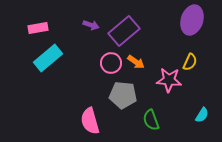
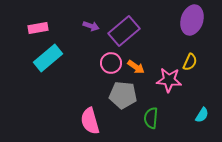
purple arrow: moved 1 px down
orange arrow: moved 5 px down
green semicircle: moved 2 px up; rotated 25 degrees clockwise
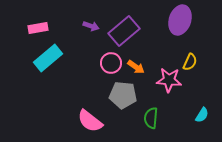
purple ellipse: moved 12 px left
pink semicircle: rotated 36 degrees counterclockwise
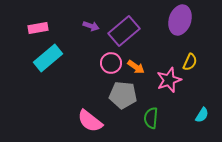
pink star: rotated 25 degrees counterclockwise
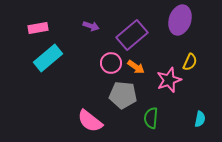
purple rectangle: moved 8 px right, 4 px down
cyan semicircle: moved 2 px left, 4 px down; rotated 21 degrees counterclockwise
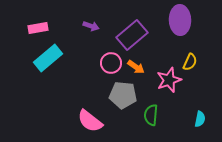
purple ellipse: rotated 20 degrees counterclockwise
green semicircle: moved 3 px up
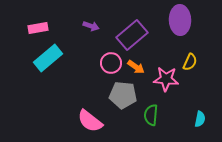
pink star: moved 3 px left, 1 px up; rotated 25 degrees clockwise
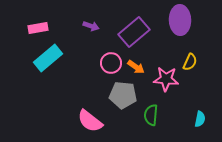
purple rectangle: moved 2 px right, 3 px up
